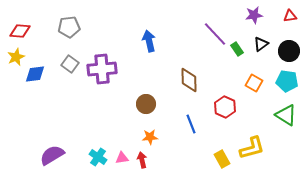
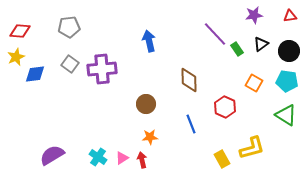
pink triangle: rotated 24 degrees counterclockwise
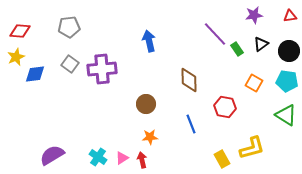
red hexagon: rotated 15 degrees counterclockwise
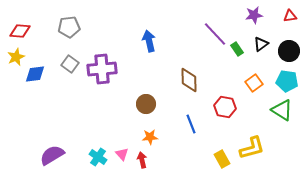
orange square: rotated 24 degrees clockwise
green triangle: moved 4 px left, 5 px up
pink triangle: moved 4 px up; rotated 40 degrees counterclockwise
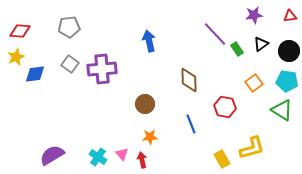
brown circle: moved 1 px left
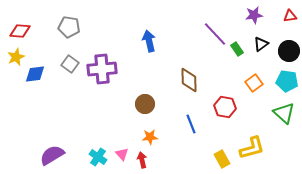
gray pentagon: rotated 15 degrees clockwise
green triangle: moved 2 px right, 3 px down; rotated 10 degrees clockwise
